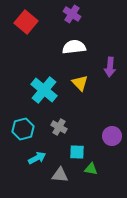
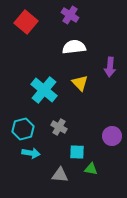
purple cross: moved 2 px left, 1 px down
cyan arrow: moved 6 px left, 5 px up; rotated 36 degrees clockwise
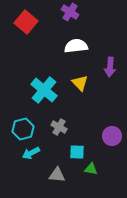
purple cross: moved 3 px up
white semicircle: moved 2 px right, 1 px up
cyan arrow: rotated 144 degrees clockwise
gray triangle: moved 3 px left
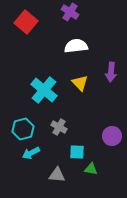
purple arrow: moved 1 px right, 5 px down
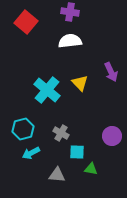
purple cross: rotated 24 degrees counterclockwise
white semicircle: moved 6 px left, 5 px up
purple arrow: rotated 30 degrees counterclockwise
cyan cross: moved 3 px right
gray cross: moved 2 px right, 6 px down
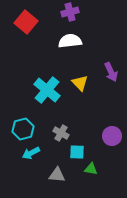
purple cross: rotated 24 degrees counterclockwise
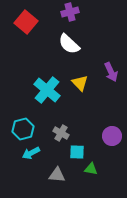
white semicircle: moved 1 px left, 3 px down; rotated 130 degrees counterclockwise
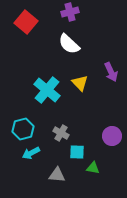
green triangle: moved 2 px right, 1 px up
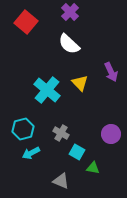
purple cross: rotated 30 degrees counterclockwise
purple circle: moved 1 px left, 2 px up
cyan square: rotated 28 degrees clockwise
gray triangle: moved 4 px right, 6 px down; rotated 18 degrees clockwise
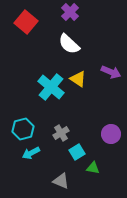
purple arrow: rotated 42 degrees counterclockwise
yellow triangle: moved 2 px left, 4 px up; rotated 12 degrees counterclockwise
cyan cross: moved 4 px right, 3 px up
gray cross: rotated 28 degrees clockwise
cyan square: rotated 28 degrees clockwise
